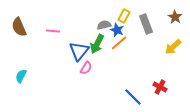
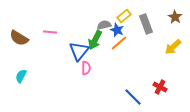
yellow rectangle: rotated 24 degrees clockwise
brown semicircle: moved 11 px down; rotated 36 degrees counterclockwise
pink line: moved 3 px left, 1 px down
green arrow: moved 2 px left, 4 px up
pink semicircle: rotated 32 degrees counterclockwise
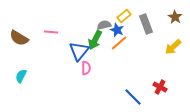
pink line: moved 1 px right
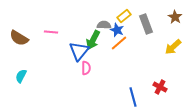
gray semicircle: rotated 16 degrees clockwise
green arrow: moved 2 px left
blue line: rotated 30 degrees clockwise
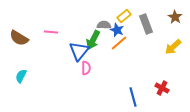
red cross: moved 2 px right, 1 px down
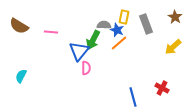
yellow rectangle: moved 1 px down; rotated 40 degrees counterclockwise
brown semicircle: moved 12 px up
